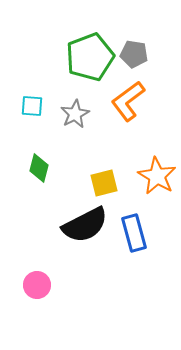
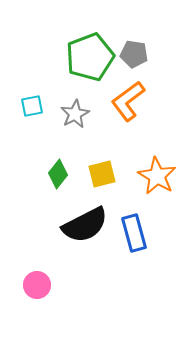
cyan square: rotated 15 degrees counterclockwise
green diamond: moved 19 px right, 6 px down; rotated 24 degrees clockwise
yellow square: moved 2 px left, 9 px up
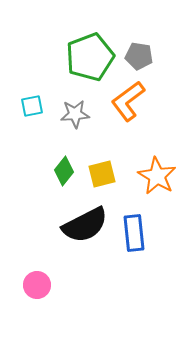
gray pentagon: moved 5 px right, 2 px down
gray star: rotated 24 degrees clockwise
green diamond: moved 6 px right, 3 px up
blue rectangle: rotated 9 degrees clockwise
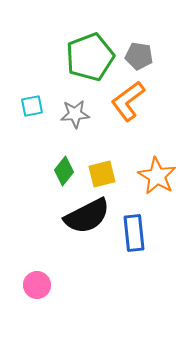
black semicircle: moved 2 px right, 9 px up
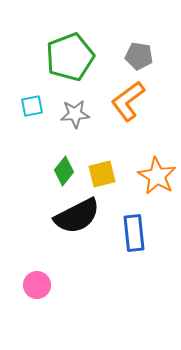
green pentagon: moved 20 px left
black semicircle: moved 10 px left
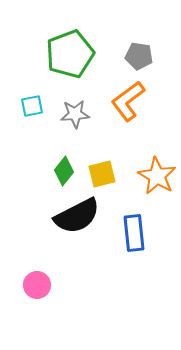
green pentagon: moved 3 px up
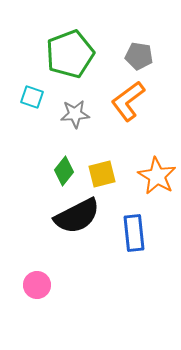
cyan square: moved 9 px up; rotated 30 degrees clockwise
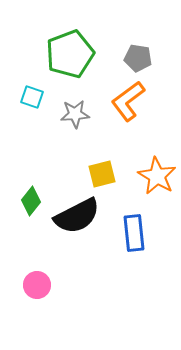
gray pentagon: moved 1 px left, 2 px down
green diamond: moved 33 px left, 30 px down
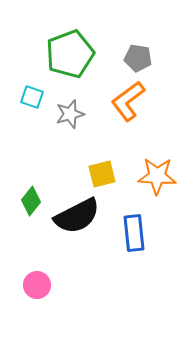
gray star: moved 5 px left; rotated 12 degrees counterclockwise
orange star: rotated 27 degrees counterclockwise
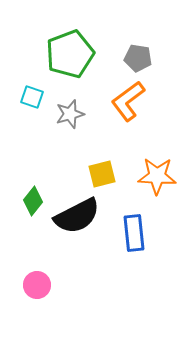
green diamond: moved 2 px right
